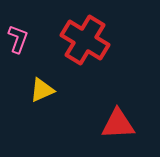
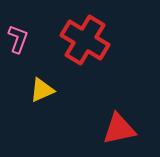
red triangle: moved 1 px right, 5 px down; rotated 9 degrees counterclockwise
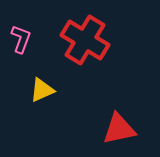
pink L-shape: moved 3 px right
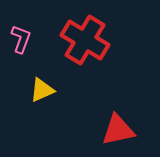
red triangle: moved 1 px left, 1 px down
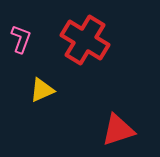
red triangle: rotated 6 degrees counterclockwise
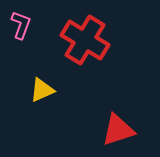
pink L-shape: moved 14 px up
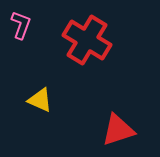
red cross: moved 2 px right
yellow triangle: moved 2 px left, 10 px down; rotated 48 degrees clockwise
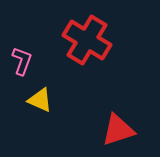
pink L-shape: moved 1 px right, 36 px down
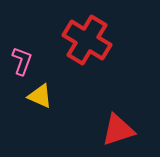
yellow triangle: moved 4 px up
